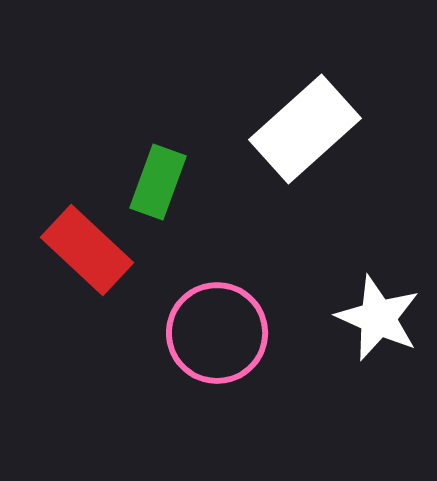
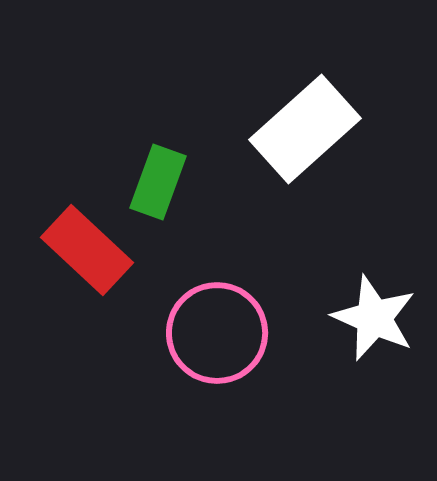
white star: moved 4 px left
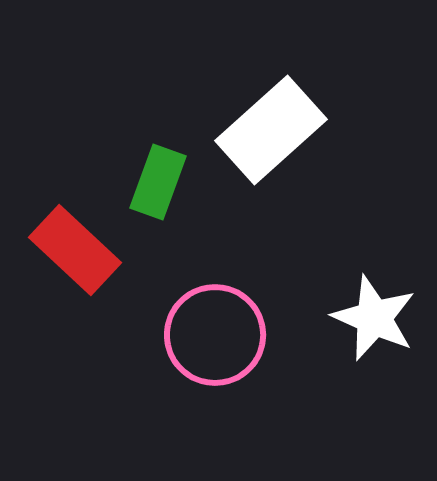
white rectangle: moved 34 px left, 1 px down
red rectangle: moved 12 px left
pink circle: moved 2 px left, 2 px down
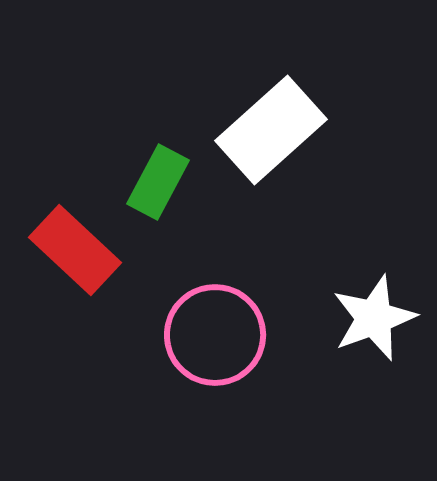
green rectangle: rotated 8 degrees clockwise
white star: rotated 28 degrees clockwise
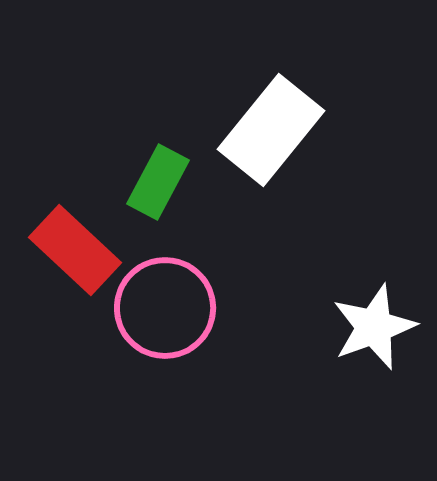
white rectangle: rotated 9 degrees counterclockwise
white star: moved 9 px down
pink circle: moved 50 px left, 27 px up
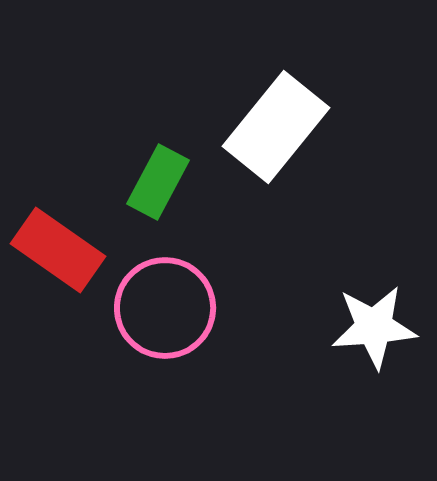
white rectangle: moved 5 px right, 3 px up
red rectangle: moved 17 px left; rotated 8 degrees counterclockwise
white star: rotated 16 degrees clockwise
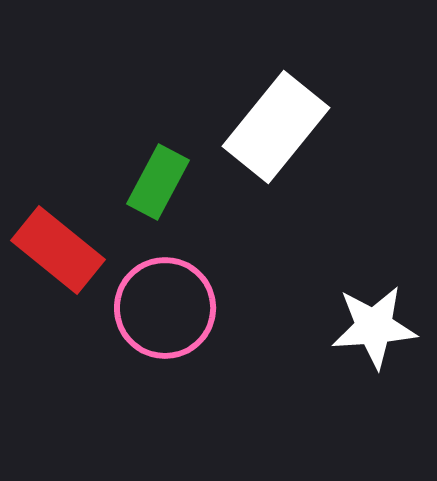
red rectangle: rotated 4 degrees clockwise
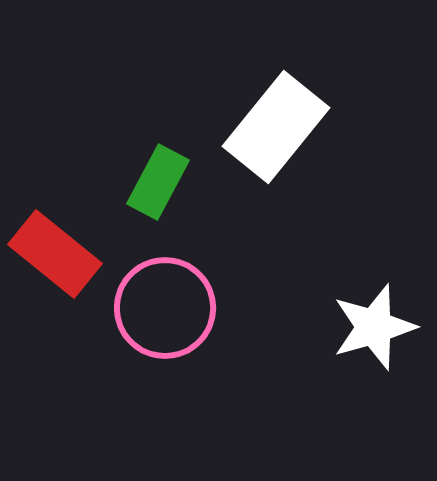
red rectangle: moved 3 px left, 4 px down
white star: rotated 12 degrees counterclockwise
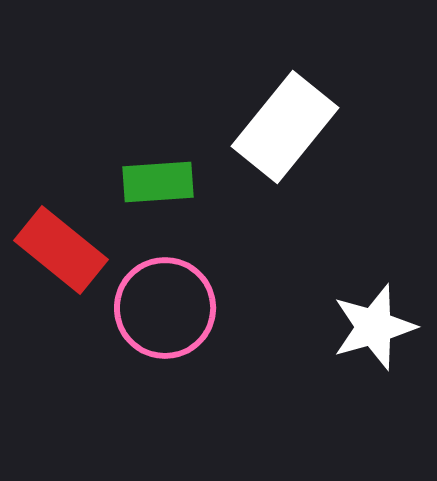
white rectangle: moved 9 px right
green rectangle: rotated 58 degrees clockwise
red rectangle: moved 6 px right, 4 px up
